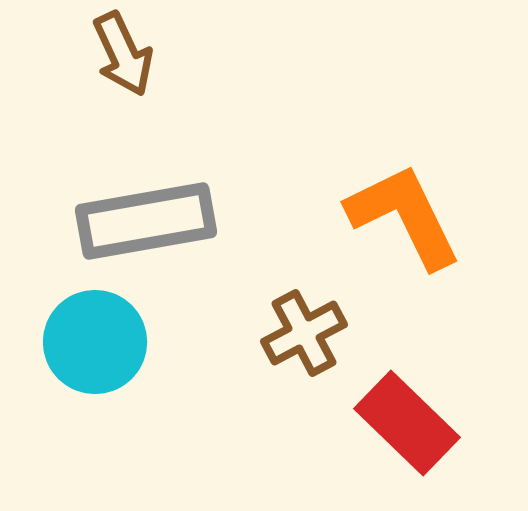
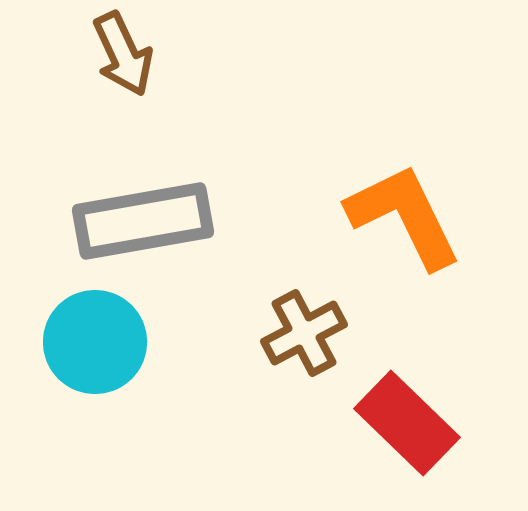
gray rectangle: moved 3 px left
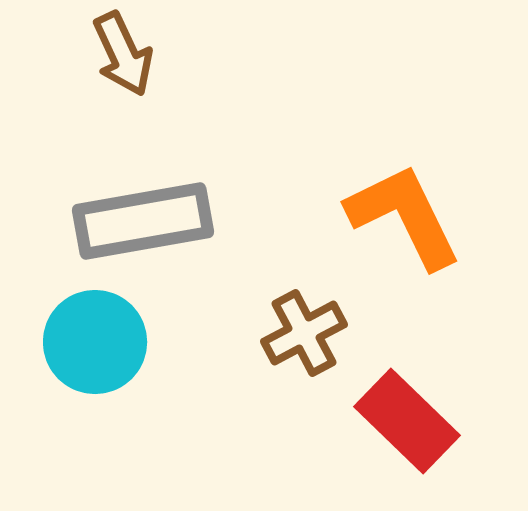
red rectangle: moved 2 px up
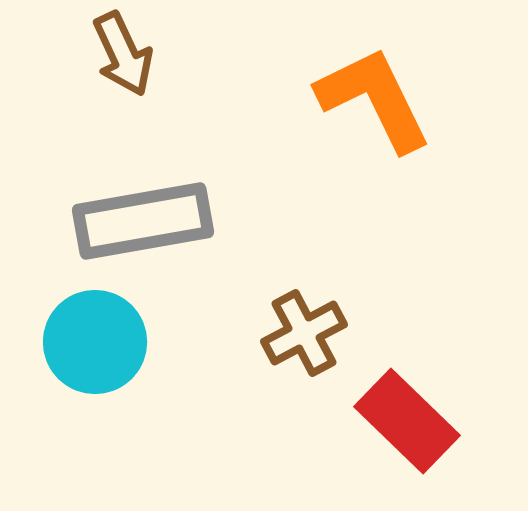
orange L-shape: moved 30 px left, 117 px up
